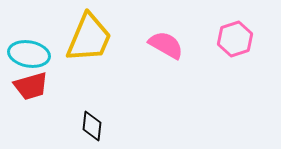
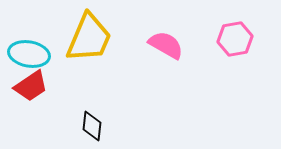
pink hexagon: rotated 8 degrees clockwise
red trapezoid: rotated 18 degrees counterclockwise
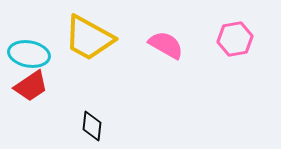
yellow trapezoid: rotated 96 degrees clockwise
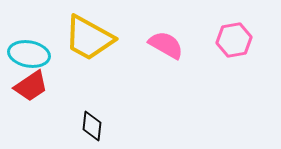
pink hexagon: moved 1 px left, 1 px down
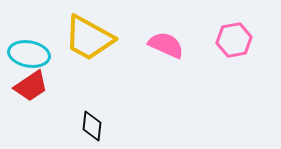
pink semicircle: rotated 6 degrees counterclockwise
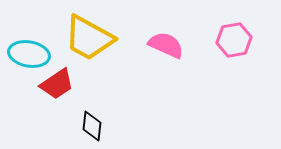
red trapezoid: moved 26 px right, 2 px up
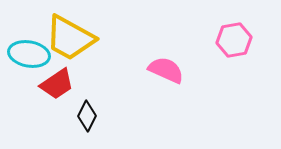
yellow trapezoid: moved 19 px left
pink semicircle: moved 25 px down
black diamond: moved 5 px left, 10 px up; rotated 20 degrees clockwise
